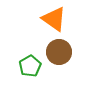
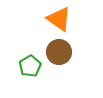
orange triangle: moved 5 px right
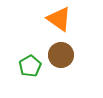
brown circle: moved 2 px right, 3 px down
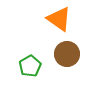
brown circle: moved 6 px right, 1 px up
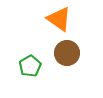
brown circle: moved 1 px up
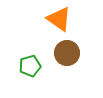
green pentagon: rotated 15 degrees clockwise
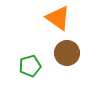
orange triangle: moved 1 px left, 1 px up
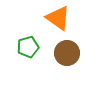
green pentagon: moved 2 px left, 19 px up
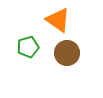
orange triangle: moved 2 px down
